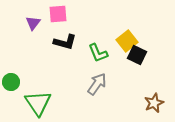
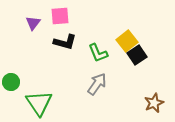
pink square: moved 2 px right, 2 px down
black square: rotated 30 degrees clockwise
green triangle: moved 1 px right
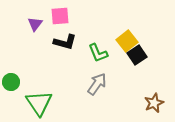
purple triangle: moved 2 px right, 1 px down
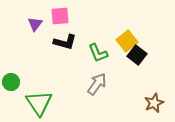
black square: rotated 18 degrees counterclockwise
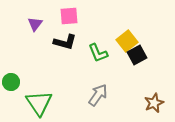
pink square: moved 9 px right
black square: rotated 24 degrees clockwise
gray arrow: moved 1 px right, 11 px down
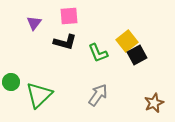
purple triangle: moved 1 px left, 1 px up
green triangle: moved 8 px up; rotated 20 degrees clockwise
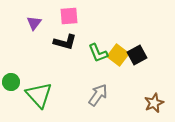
yellow square: moved 9 px left, 14 px down; rotated 15 degrees counterclockwise
green triangle: rotated 28 degrees counterclockwise
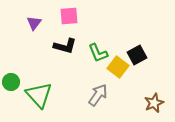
black L-shape: moved 4 px down
yellow square: moved 12 px down
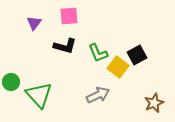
gray arrow: rotated 30 degrees clockwise
